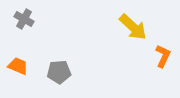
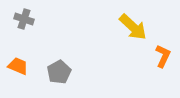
gray cross: rotated 12 degrees counterclockwise
gray pentagon: rotated 25 degrees counterclockwise
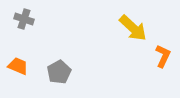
yellow arrow: moved 1 px down
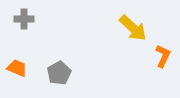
gray cross: rotated 18 degrees counterclockwise
orange trapezoid: moved 1 px left, 2 px down
gray pentagon: moved 1 px down
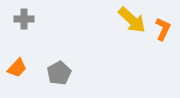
yellow arrow: moved 1 px left, 8 px up
orange L-shape: moved 27 px up
orange trapezoid: rotated 110 degrees clockwise
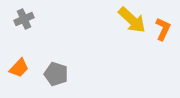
gray cross: rotated 24 degrees counterclockwise
orange trapezoid: moved 2 px right
gray pentagon: moved 3 px left, 1 px down; rotated 25 degrees counterclockwise
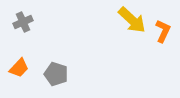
gray cross: moved 1 px left, 3 px down
orange L-shape: moved 2 px down
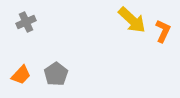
gray cross: moved 3 px right
orange trapezoid: moved 2 px right, 7 px down
gray pentagon: rotated 20 degrees clockwise
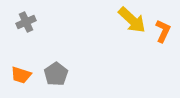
orange trapezoid: rotated 65 degrees clockwise
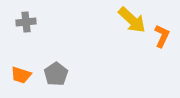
gray cross: rotated 18 degrees clockwise
orange L-shape: moved 1 px left, 5 px down
